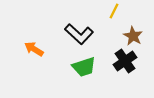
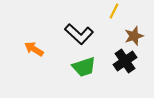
brown star: moved 1 px right; rotated 24 degrees clockwise
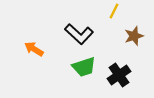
black cross: moved 6 px left, 14 px down
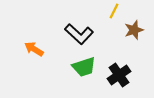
brown star: moved 6 px up
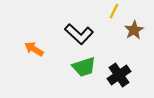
brown star: rotated 12 degrees counterclockwise
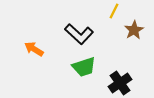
black cross: moved 1 px right, 8 px down
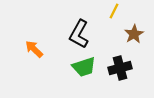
brown star: moved 4 px down
black L-shape: rotated 76 degrees clockwise
orange arrow: rotated 12 degrees clockwise
black cross: moved 15 px up; rotated 20 degrees clockwise
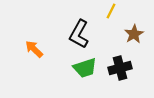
yellow line: moved 3 px left
green trapezoid: moved 1 px right, 1 px down
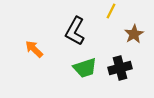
black L-shape: moved 4 px left, 3 px up
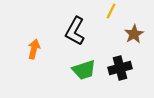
orange arrow: rotated 60 degrees clockwise
green trapezoid: moved 1 px left, 2 px down
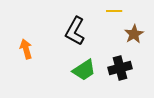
yellow line: moved 3 px right; rotated 63 degrees clockwise
orange arrow: moved 8 px left; rotated 30 degrees counterclockwise
green trapezoid: rotated 15 degrees counterclockwise
